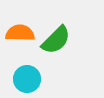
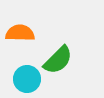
green semicircle: moved 2 px right, 20 px down
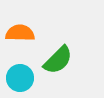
cyan circle: moved 7 px left, 1 px up
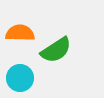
green semicircle: moved 2 px left, 10 px up; rotated 12 degrees clockwise
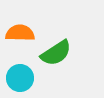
green semicircle: moved 3 px down
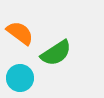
orange semicircle: rotated 36 degrees clockwise
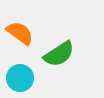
green semicircle: moved 3 px right, 1 px down
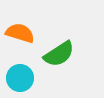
orange semicircle: rotated 20 degrees counterclockwise
